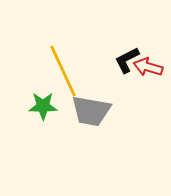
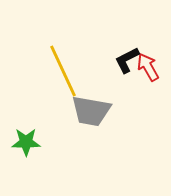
red arrow: rotated 44 degrees clockwise
green star: moved 17 px left, 36 px down
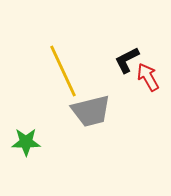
red arrow: moved 10 px down
gray trapezoid: rotated 24 degrees counterclockwise
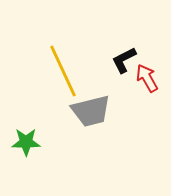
black L-shape: moved 3 px left
red arrow: moved 1 px left, 1 px down
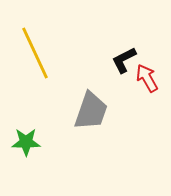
yellow line: moved 28 px left, 18 px up
gray trapezoid: rotated 57 degrees counterclockwise
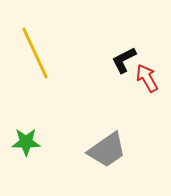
gray trapezoid: moved 16 px right, 39 px down; rotated 36 degrees clockwise
